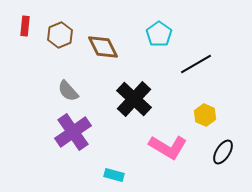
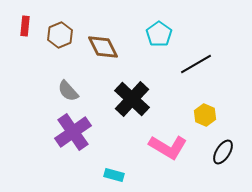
black cross: moved 2 px left
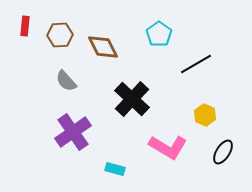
brown hexagon: rotated 20 degrees clockwise
gray semicircle: moved 2 px left, 10 px up
cyan rectangle: moved 1 px right, 6 px up
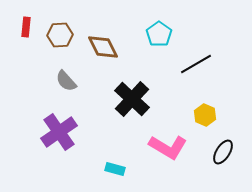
red rectangle: moved 1 px right, 1 px down
purple cross: moved 14 px left
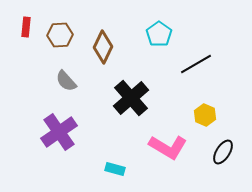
brown diamond: rotated 52 degrees clockwise
black cross: moved 1 px left, 1 px up; rotated 6 degrees clockwise
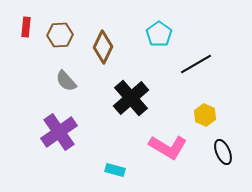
black ellipse: rotated 55 degrees counterclockwise
cyan rectangle: moved 1 px down
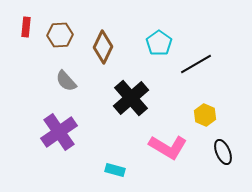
cyan pentagon: moved 9 px down
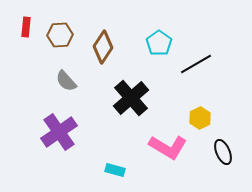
brown diamond: rotated 8 degrees clockwise
yellow hexagon: moved 5 px left, 3 px down; rotated 10 degrees clockwise
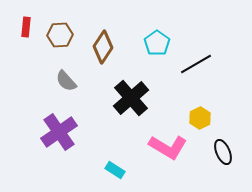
cyan pentagon: moved 2 px left
cyan rectangle: rotated 18 degrees clockwise
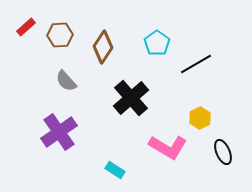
red rectangle: rotated 42 degrees clockwise
